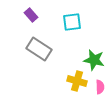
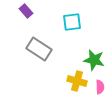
purple rectangle: moved 5 px left, 4 px up
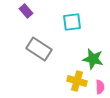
green star: moved 1 px left, 1 px up
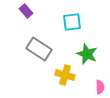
green star: moved 6 px left, 5 px up; rotated 10 degrees clockwise
yellow cross: moved 12 px left, 6 px up
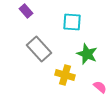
cyan square: rotated 12 degrees clockwise
gray rectangle: rotated 15 degrees clockwise
pink semicircle: rotated 48 degrees counterclockwise
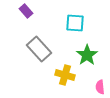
cyan square: moved 3 px right, 1 px down
green star: moved 1 px down; rotated 15 degrees clockwise
pink semicircle: rotated 136 degrees counterclockwise
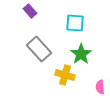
purple rectangle: moved 4 px right
green star: moved 6 px left, 1 px up
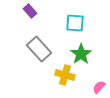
pink semicircle: moved 1 px left; rotated 48 degrees clockwise
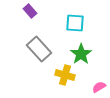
pink semicircle: rotated 16 degrees clockwise
